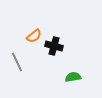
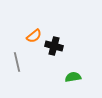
gray line: rotated 12 degrees clockwise
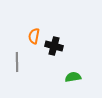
orange semicircle: rotated 140 degrees clockwise
gray line: rotated 12 degrees clockwise
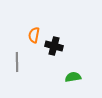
orange semicircle: moved 1 px up
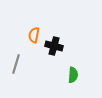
gray line: moved 1 px left, 2 px down; rotated 18 degrees clockwise
green semicircle: moved 2 px up; rotated 105 degrees clockwise
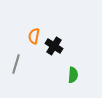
orange semicircle: moved 1 px down
black cross: rotated 18 degrees clockwise
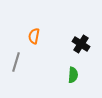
black cross: moved 27 px right, 2 px up
gray line: moved 2 px up
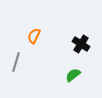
orange semicircle: rotated 14 degrees clockwise
green semicircle: rotated 133 degrees counterclockwise
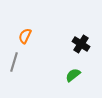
orange semicircle: moved 9 px left
gray line: moved 2 px left
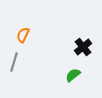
orange semicircle: moved 2 px left, 1 px up
black cross: moved 2 px right, 3 px down; rotated 18 degrees clockwise
